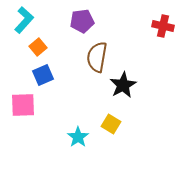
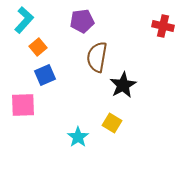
blue square: moved 2 px right
yellow square: moved 1 px right, 1 px up
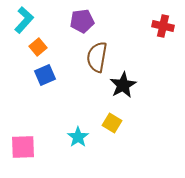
pink square: moved 42 px down
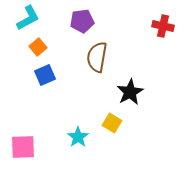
cyan L-shape: moved 4 px right, 2 px up; rotated 20 degrees clockwise
black star: moved 7 px right, 7 px down
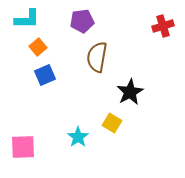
cyan L-shape: moved 1 px left, 1 px down; rotated 28 degrees clockwise
red cross: rotated 30 degrees counterclockwise
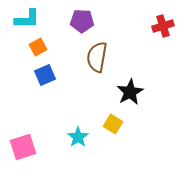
purple pentagon: rotated 10 degrees clockwise
orange square: rotated 12 degrees clockwise
yellow square: moved 1 px right, 1 px down
pink square: rotated 16 degrees counterclockwise
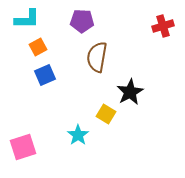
yellow square: moved 7 px left, 10 px up
cyan star: moved 2 px up
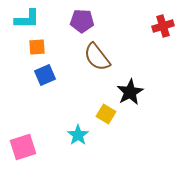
orange square: moved 1 px left; rotated 24 degrees clockwise
brown semicircle: rotated 48 degrees counterclockwise
